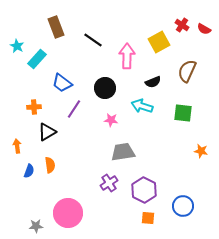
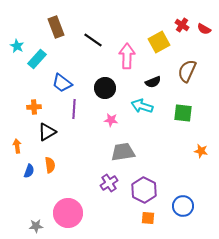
purple line: rotated 30 degrees counterclockwise
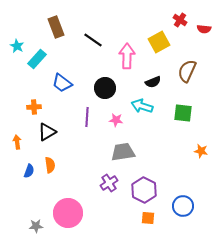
red cross: moved 2 px left, 5 px up
red semicircle: rotated 24 degrees counterclockwise
purple line: moved 13 px right, 8 px down
pink star: moved 5 px right
orange arrow: moved 4 px up
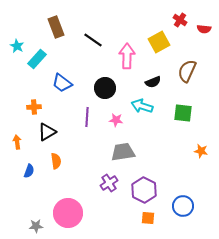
orange semicircle: moved 6 px right, 4 px up
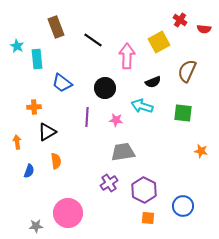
cyan rectangle: rotated 48 degrees counterclockwise
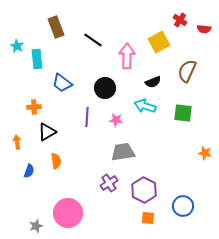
cyan arrow: moved 3 px right
orange star: moved 4 px right, 2 px down
gray star: rotated 16 degrees counterclockwise
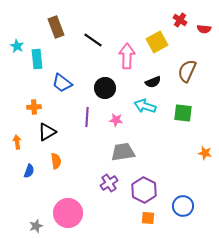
yellow square: moved 2 px left
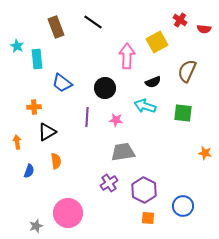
black line: moved 18 px up
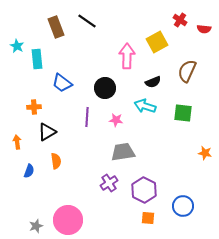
black line: moved 6 px left, 1 px up
pink circle: moved 7 px down
